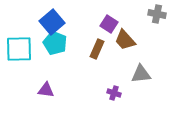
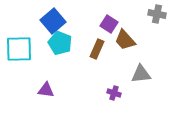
blue square: moved 1 px right, 1 px up
cyan pentagon: moved 5 px right
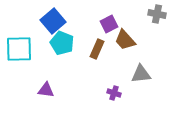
purple square: rotated 30 degrees clockwise
cyan pentagon: moved 2 px right
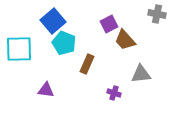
cyan pentagon: moved 2 px right
brown rectangle: moved 10 px left, 15 px down
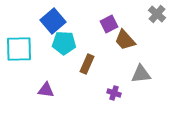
gray cross: rotated 30 degrees clockwise
cyan pentagon: rotated 20 degrees counterclockwise
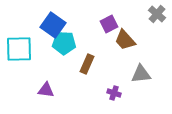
blue square: moved 4 px down; rotated 15 degrees counterclockwise
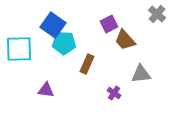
purple cross: rotated 16 degrees clockwise
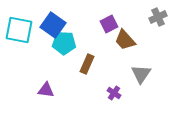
gray cross: moved 1 px right, 3 px down; rotated 24 degrees clockwise
cyan square: moved 19 px up; rotated 12 degrees clockwise
gray triangle: rotated 50 degrees counterclockwise
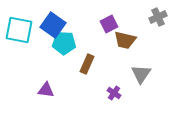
brown trapezoid: rotated 35 degrees counterclockwise
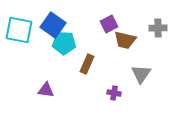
gray cross: moved 11 px down; rotated 24 degrees clockwise
purple cross: rotated 24 degrees counterclockwise
